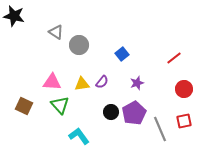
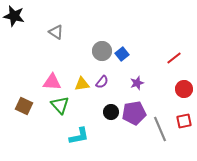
gray circle: moved 23 px right, 6 px down
purple pentagon: rotated 20 degrees clockwise
cyan L-shape: rotated 115 degrees clockwise
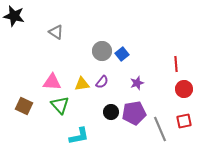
red line: moved 2 px right, 6 px down; rotated 56 degrees counterclockwise
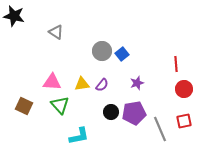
purple semicircle: moved 3 px down
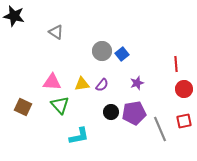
brown square: moved 1 px left, 1 px down
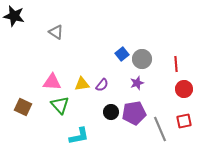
gray circle: moved 40 px right, 8 px down
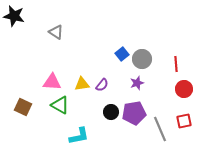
green triangle: rotated 18 degrees counterclockwise
